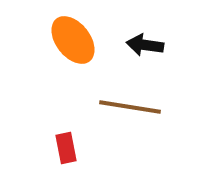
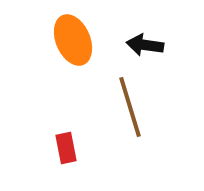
orange ellipse: rotated 15 degrees clockwise
brown line: rotated 64 degrees clockwise
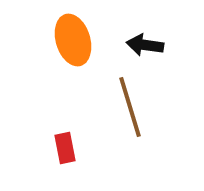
orange ellipse: rotated 6 degrees clockwise
red rectangle: moved 1 px left
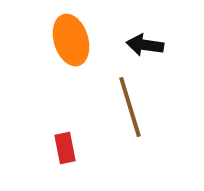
orange ellipse: moved 2 px left
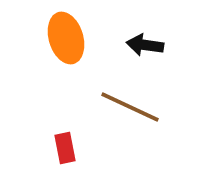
orange ellipse: moved 5 px left, 2 px up
brown line: rotated 48 degrees counterclockwise
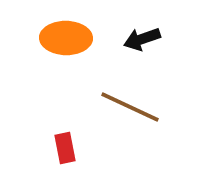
orange ellipse: rotated 72 degrees counterclockwise
black arrow: moved 3 px left, 6 px up; rotated 27 degrees counterclockwise
